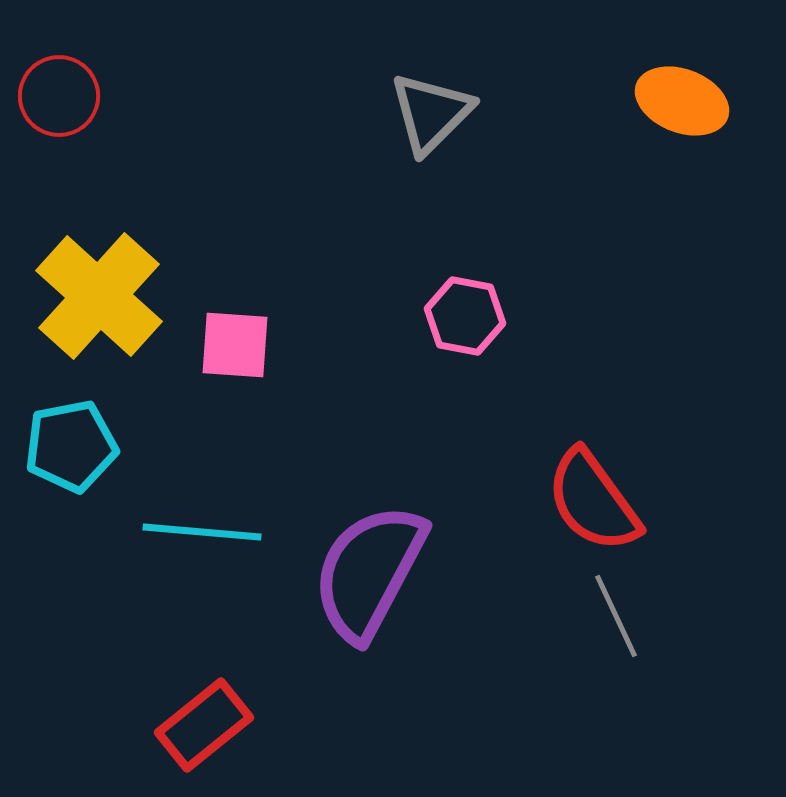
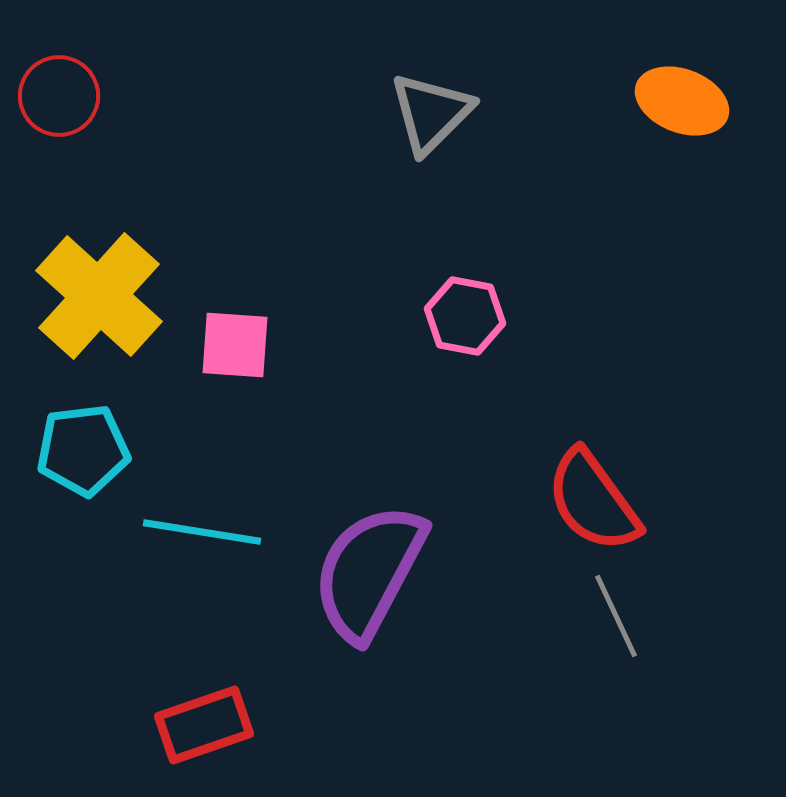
cyan pentagon: moved 12 px right, 4 px down; rotated 4 degrees clockwise
cyan line: rotated 4 degrees clockwise
red rectangle: rotated 20 degrees clockwise
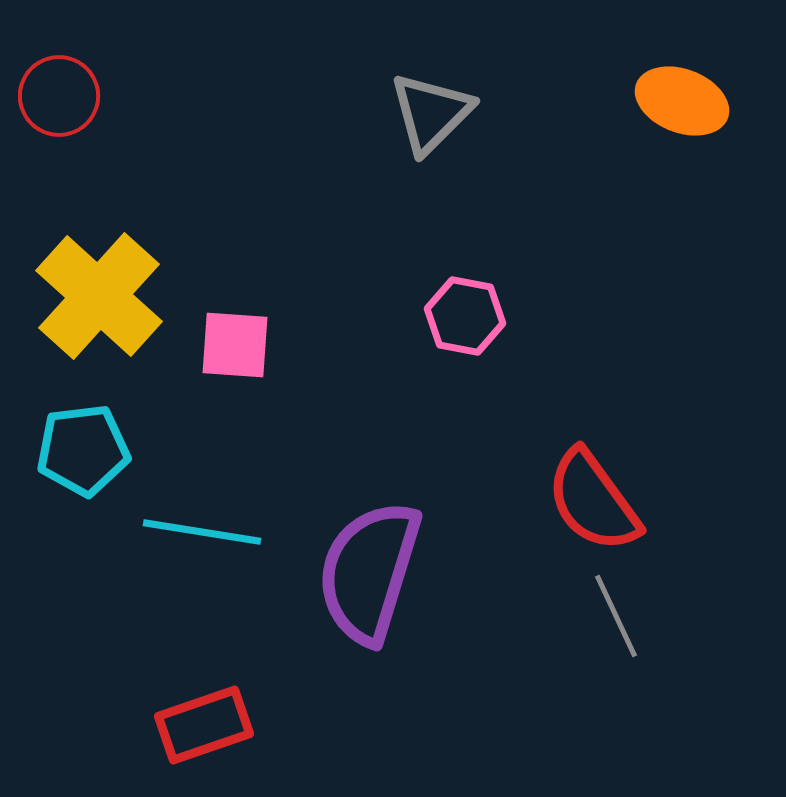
purple semicircle: rotated 11 degrees counterclockwise
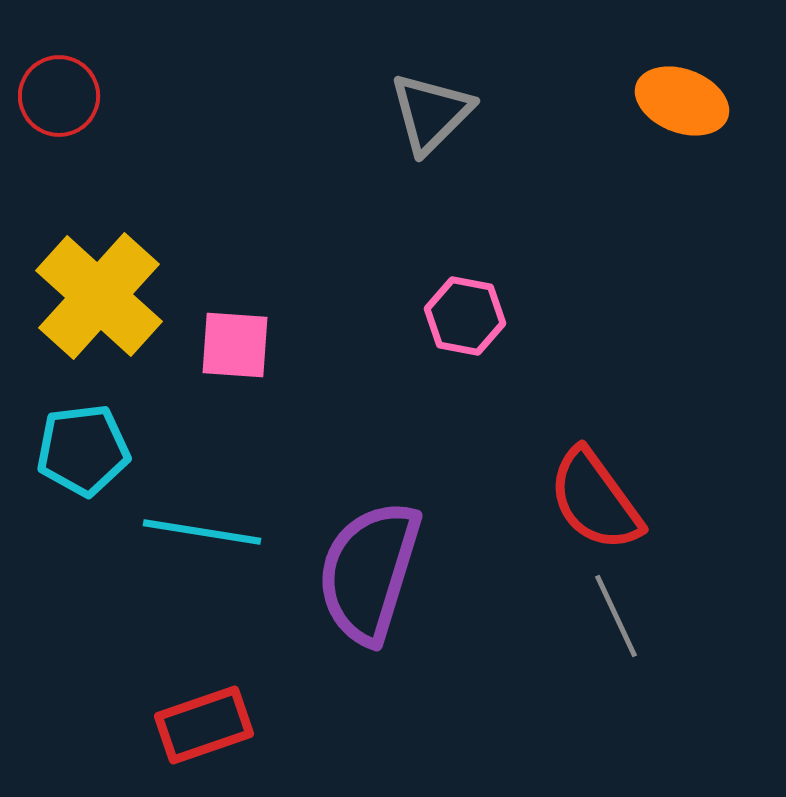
red semicircle: moved 2 px right, 1 px up
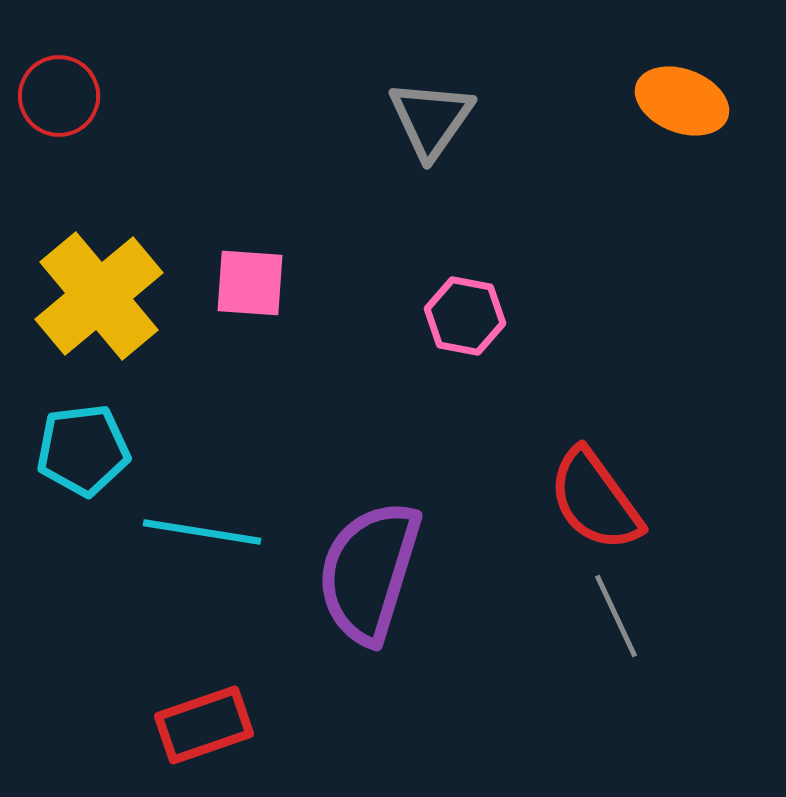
gray triangle: moved 6 px down; rotated 10 degrees counterclockwise
yellow cross: rotated 8 degrees clockwise
pink square: moved 15 px right, 62 px up
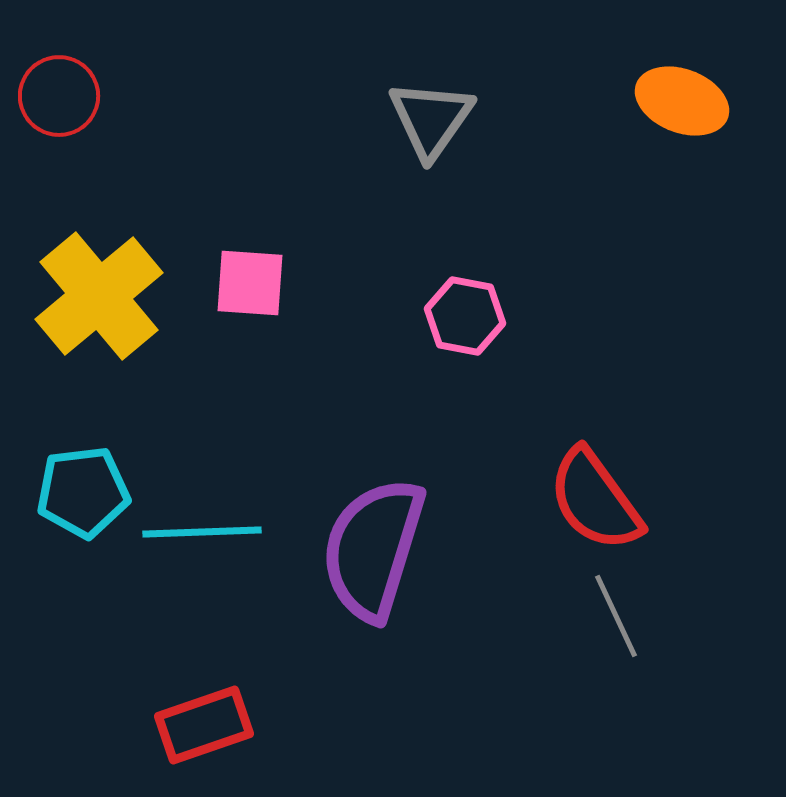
cyan pentagon: moved 42 px down
cyan line: rotated 11 degrees counterclockwise
purple semicircle: moved 4 px right, 23 px up
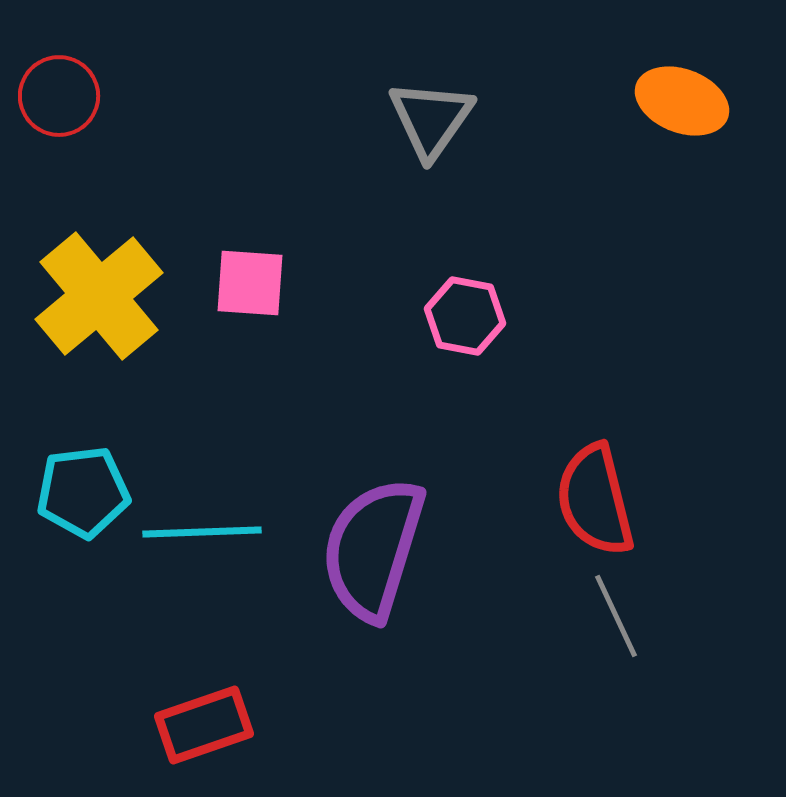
red semicircle: rotated 22 degrees clockwise
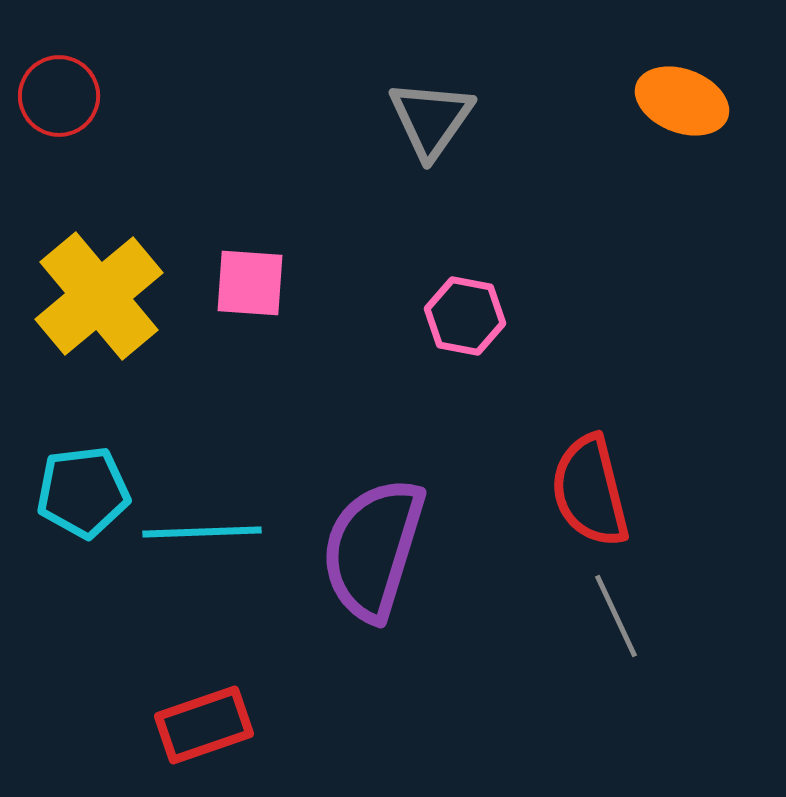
red semicircle: moved 5 px left, 9 px up
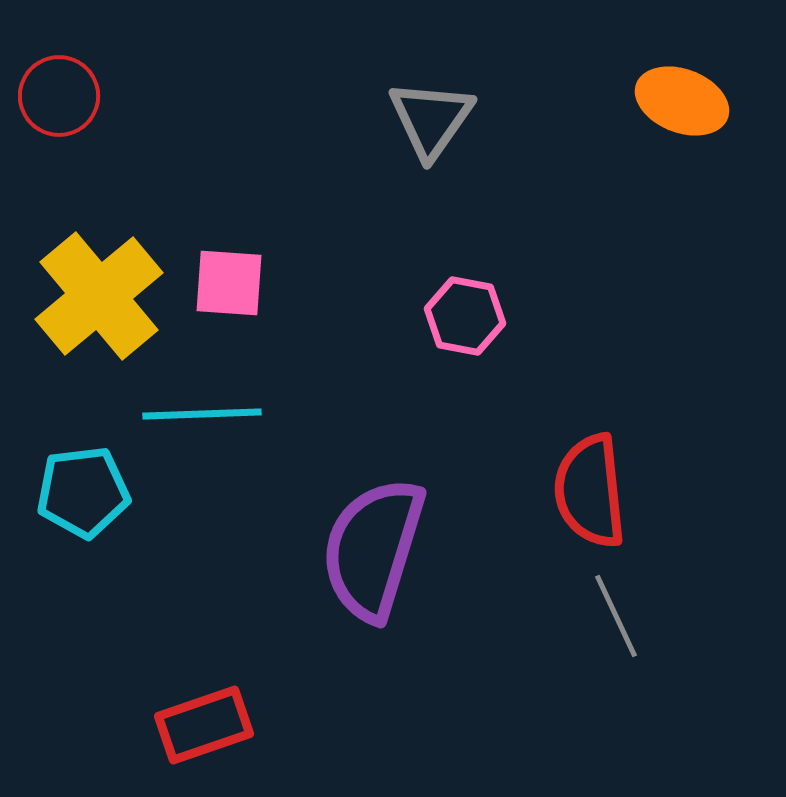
pink square: moved 21 px left
red semicircle: rotated 8 degrees clockwise
cyan line: moved 118 px up
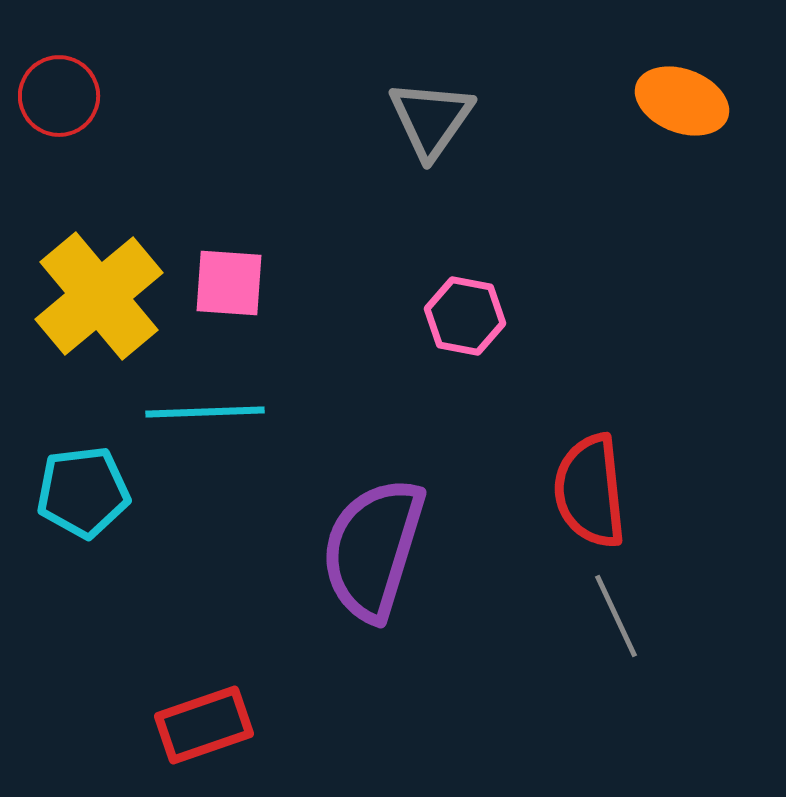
cyan line: moved 3 px right, 2 px up
